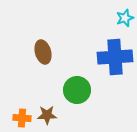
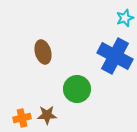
blue cross: moved 1 px up; rotated 32 degrees clockwise
green circle: moved 1 px up
orange cross: rotated 18 degrees counterclockwise
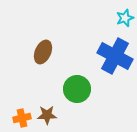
brown ellipse: rotated 40 degrees clockwise
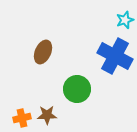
cyan star: moved 2 px down
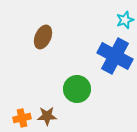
brown ellipse: moved 15 px up
brown star: moved 1 px down
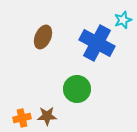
cyan star: moved 2 px left
blue cross: moved 18 px left, 13 px up
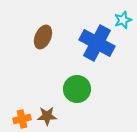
orange cross: moved 1 px down
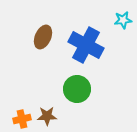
cyan star: rotated 12 degrees clockwise
blue cross: moved 11 px left, 2 px down
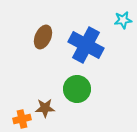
brown star: moved 2 px left, 8 px up
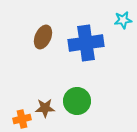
blue cross: moved 2 px up; rotated 36 degrees counterclockwise
green circle: moved 12 px down
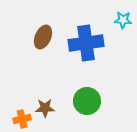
cyan star: rotated 12 degrees clockwise
green circle: moved 10 px right
